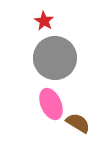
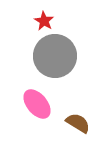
gray circle: moved 2 px up
pink ellipse: moved 14 px left; rotated 16 degrees counterclockwise
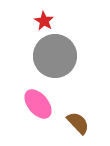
pink ellipse: moved 1 px right
brown semicircle: rotated 15 degrees clockwise
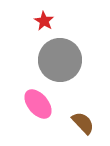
gray circle: moved 5 px right, 4 px down
brown semicircle: moved 5 px right
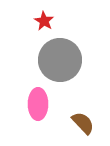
pink ellipse: rotated 40 degrees clockwise
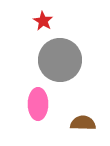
red star: moved 1 px left
brown semicircle: rotated 45 degrees counterclockwise
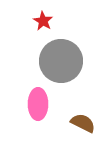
gray circle: moved 1 px right, 1 px down
brown semicircle: rotated 25 degrees clockwise
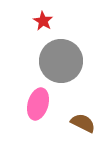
pink ellipse: rotated 16 degrees clockwise
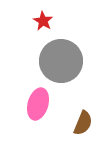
brown semicircle: rotated 85 degrees clockwise
